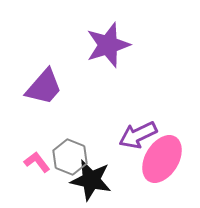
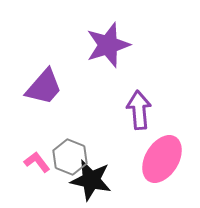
purple arrow: moved 1 px right, 25 px up; rotated 111 degrees clockwise
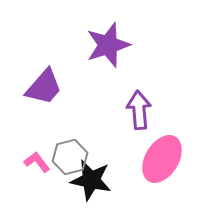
gray hexagon: rotated 24 degrees clockwise
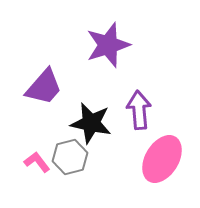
black star: moved 57 px up
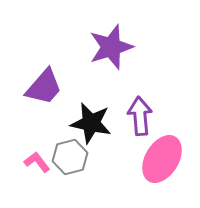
purple star: moved 3 px right, 2 px down
purple arrow: moved 1 px right, 6 px down
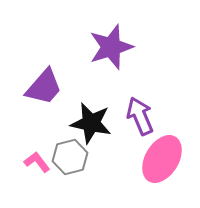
purple arrow: rotated 18 degrees counterclockwise
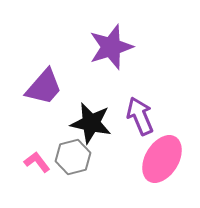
gray hexagon: moved 3 px right
